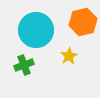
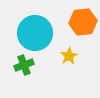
orange hexagon: rotated 8 degrees clockwise
cyan circle: moved 1 px left, 3 px down
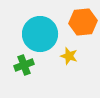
cyan circle: moved 5 px right, 1 px down
yellow star: rotated 24 degrees counterclockwise
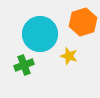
orange hexagon: rotated 12 degrees counterclockwise
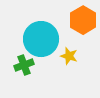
orange hexagon: moved 2 px up; rotated 12 degrees counterclockwise
cyan circle: moved 1 px right, 5 px down
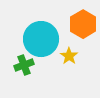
orange hexagon: moved 4 px down
yellow star: rotated 18 degrees clockwise
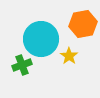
orange hexagon: rotated 20 degrees clockwise
green cross: moved 2 px left
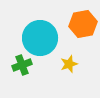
cyan circle: moved 1 px left, 1 px up
yellow star: moved 8 px down; rotated 18 degrees clockwise
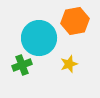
orange hexagon: moved 8 px left, 3 px up
cyan circle: moved 1 px left
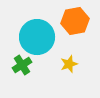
cyan circle: moved 2 px left, 1 px up
green cross: rotated 12 degrees counterclockwise
